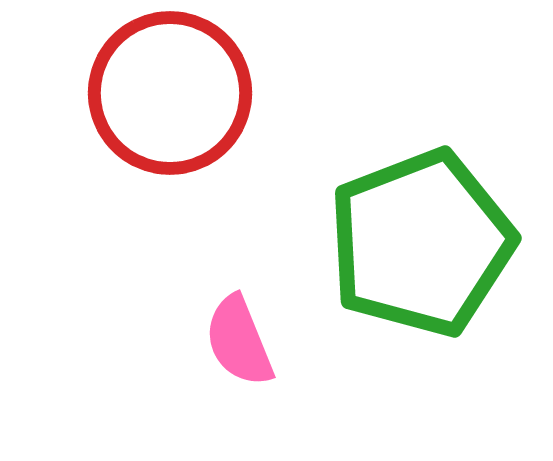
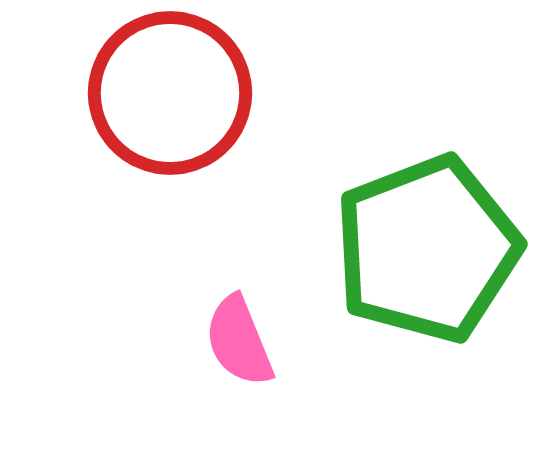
green pentagon: moved 6 px right, 6 px down
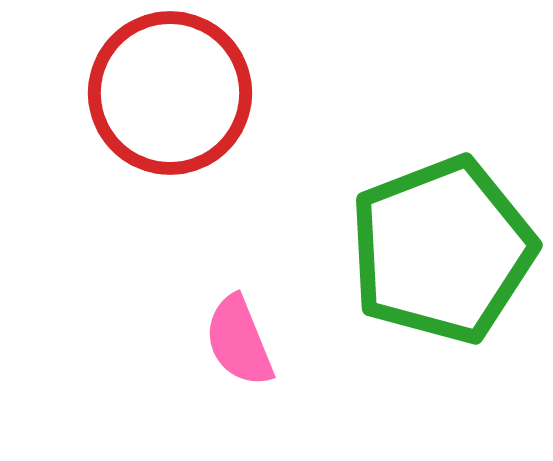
green pentagon: moved 15 px right, 1 px down
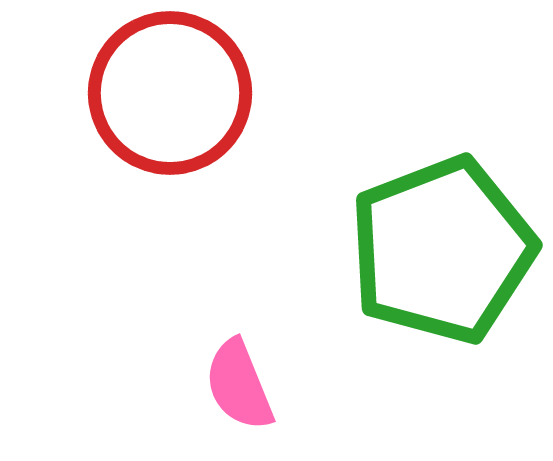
pink semicircle: moved 44 px down
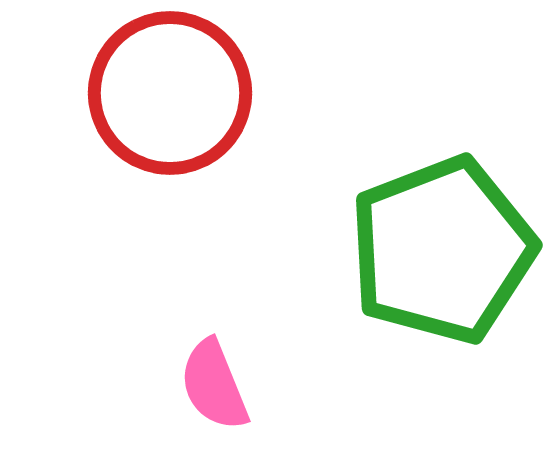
pink semicircle: moved 25 px left
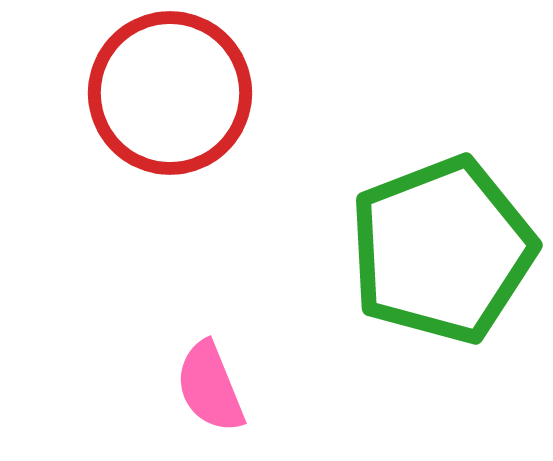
pink semicircle: moved 4 px left, 2 px down
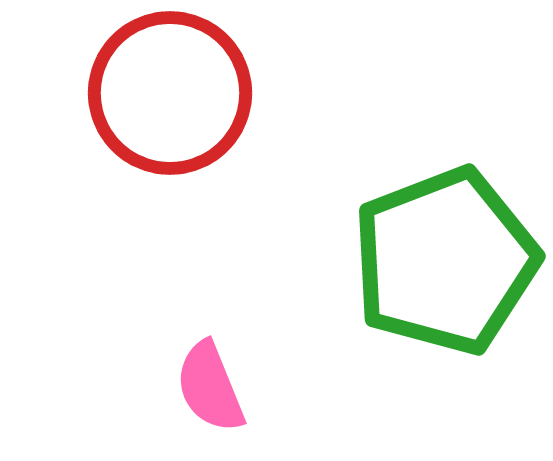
green pentagon: moved 3 px right, 11 px down
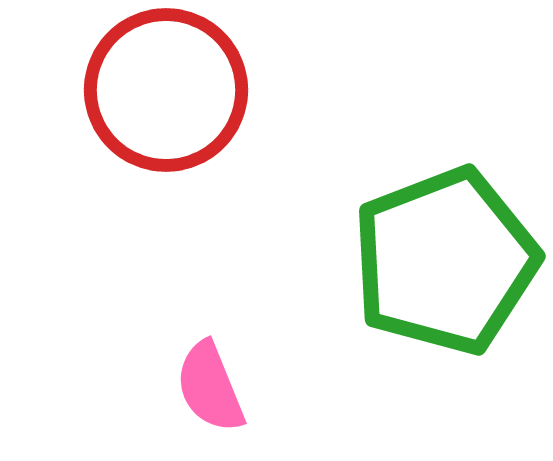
red circle: moved 4 px left, 3 px up
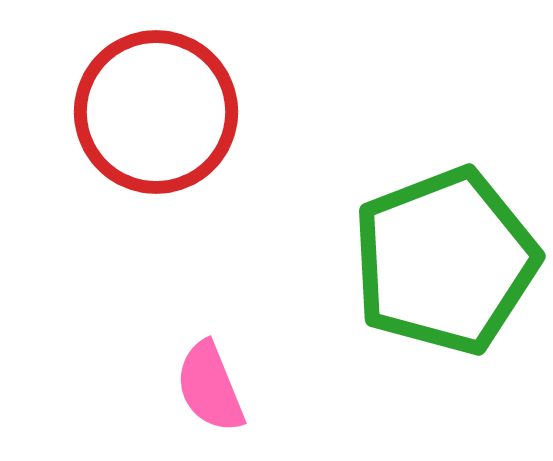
red circle: moved 10 px left, 22 px down
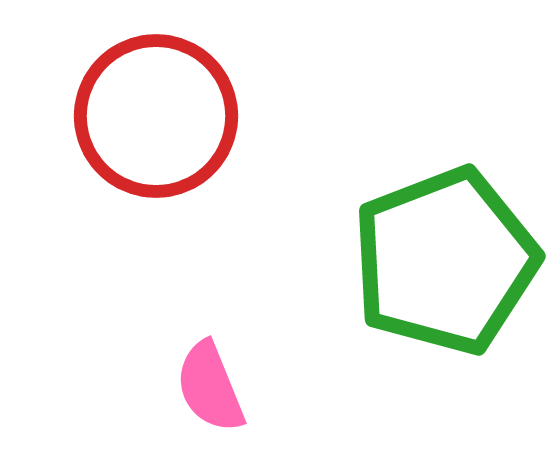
red circle: moved 4 px down
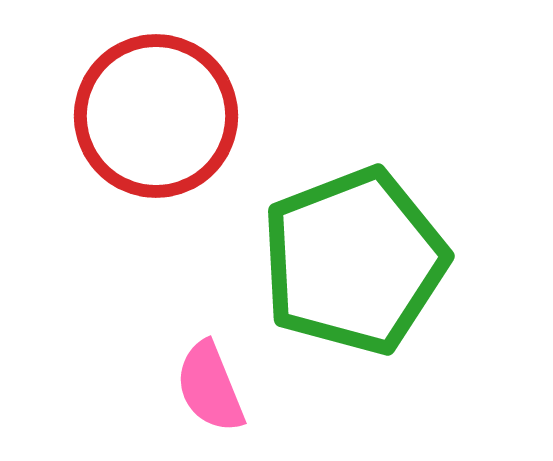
green pentagon: moved 91 px left
